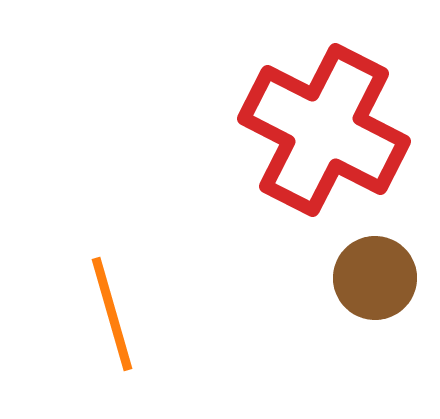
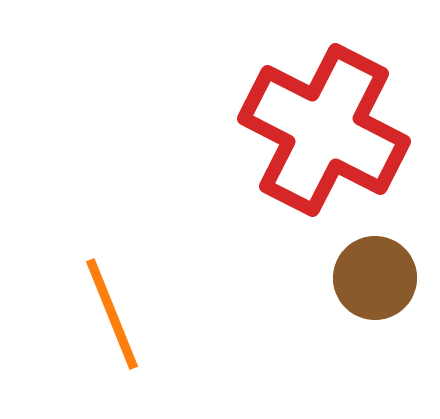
orange line: rotated 6 degrees counterclockwise
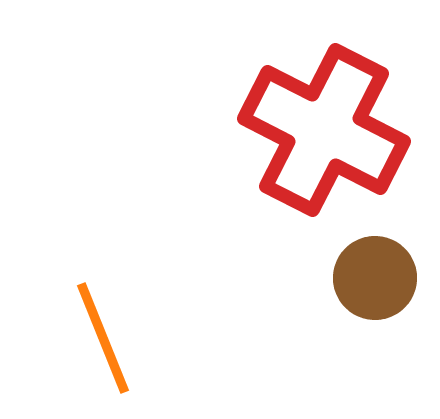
orange line: moved 9 px left, 24 px down
